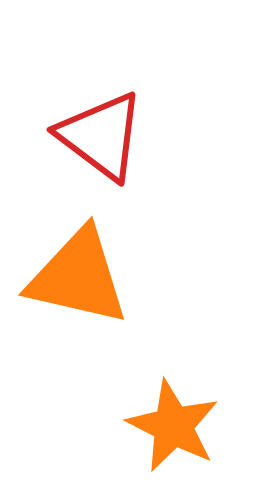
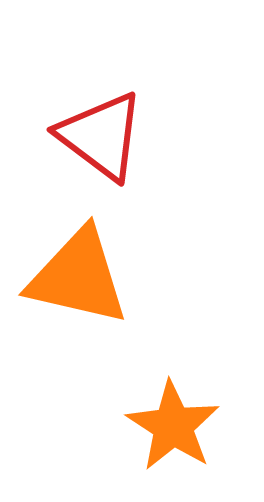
orange star: rotated 6 degrees clockwise
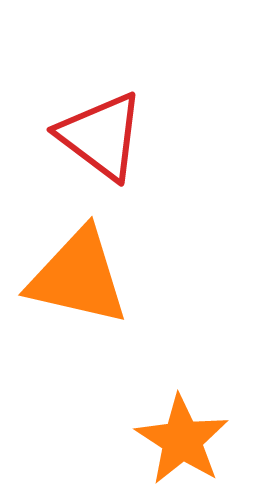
orange star: moved 9 px right, 14 px down
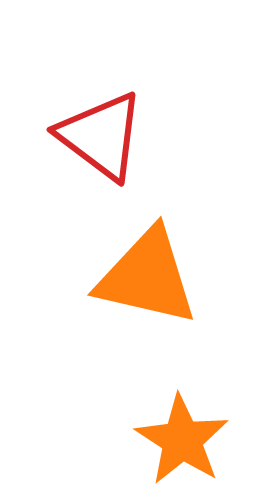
orange triangle: moved 69 px right
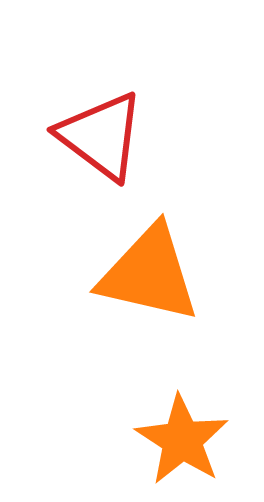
orange triangle: moved 2 px right, 3 px up
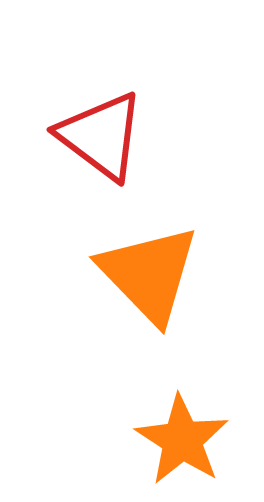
orange triangle: rotated 33 degrees clockwise
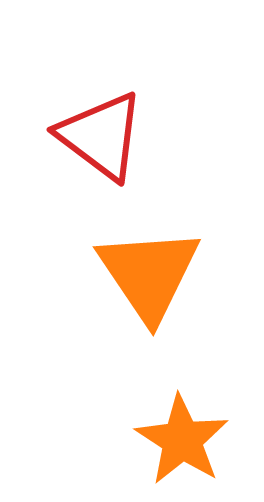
orange triangle: rotated 10 degrees clockwise
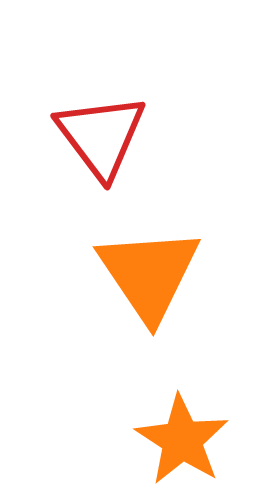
red triangle: rotated 16 degrees clockwise
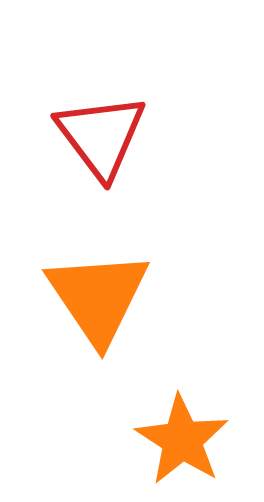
orange triangle: moved 51 px left, 23 px down
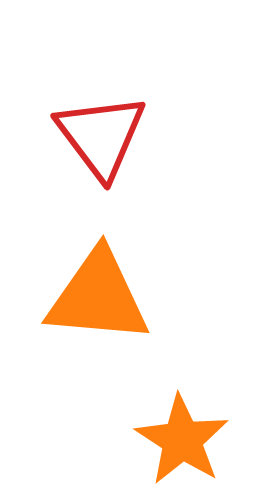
orange triangle: rotated 51 degrees counterclockwise
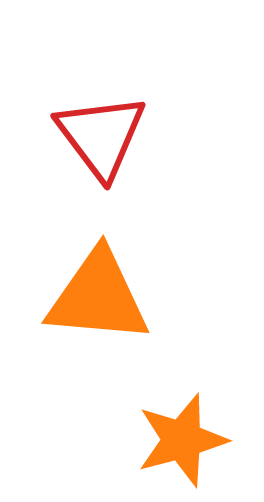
orange star: rotated 24 degrees clockwise
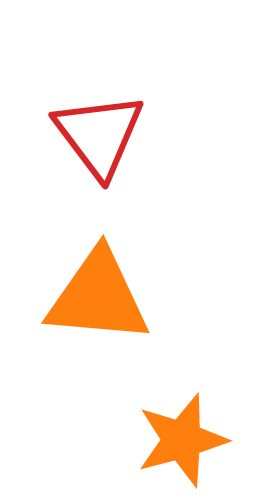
red triangle: moved 2 px left, 1 px up
